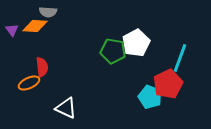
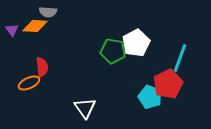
white triangle: moved 19 px right; rotated 30 degrees clockwise
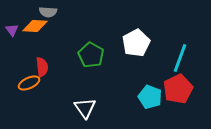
green pentagon: moved 22 px left, 4 px down; rotated 20 degrees clockwise
red pentagon: moved 10 px right, 5 px down
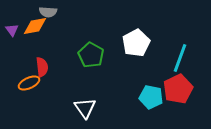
orange diamond: rotated 15 degrees counterclockwise
cyan pentagon: moved 1 px right; rotated 10 degrees counterclockwise
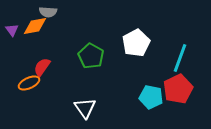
green pentagon: moved 1 px down
red semicircle: rotated 138 degrees counterclockwise
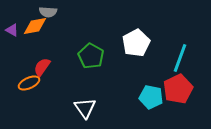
purple triangle: rotated 24 degrees counterclockwise
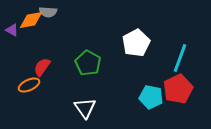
orange diamond: moved 4 px left, 6 px up
green pentagon: moved 3 px left, 7 px down
orange ellipse: moved 2 px down
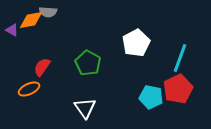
orange ellipse: moved 4 px down
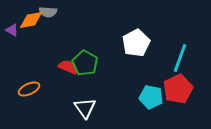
green pentagon: moved 3 px left
red semicircle: moved 26 px right; rotated 78 degrees clockwise
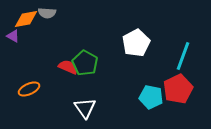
gray semicircle: moved 1 px left, 1 px down
orange diamond: moved 5 px left, 1 px up
purple triangle: moved 1 px right, 6 px down
cyan line: moved 3 px right, 2 px up
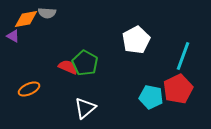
white pentagon: moved 3 px up
white triangle: rotated 25 degrees clockwise
